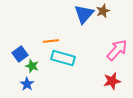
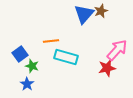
brown star: moved 2 px left
cyan rectangle: moved 3 px right, 1 px up
red star: moved 5 px left, 13 px up
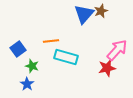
blue square: moved 2 px left, 5 px up
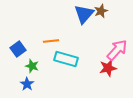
cyan rectangle: moved 2 px down
red star: moved 1 px right
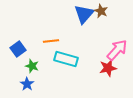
brown star: rotated 24 degrees counterclockwise
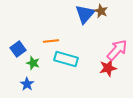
blue triangle: moved 1 px right
green star: moved 1 px right, 3 px up
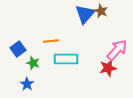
cyan rectangle: rotated 15 degrees counterclockwise
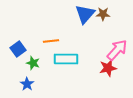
brown star: moved 2 px right, 3 px down; rotated 24 degrees counterclockwise
